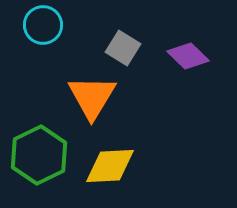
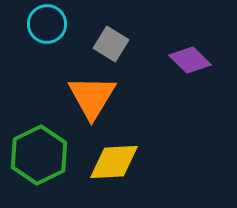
cyan circle: moved 4 px right, 1 px up
gray square: moved 12 px left, 4 px up
purple diamond: moved 2 px right, 4 px down
yellow diamond: moved 4 px right, 4 px up
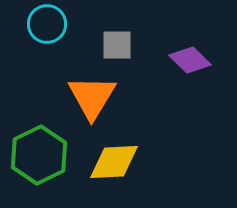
gray square: moved 6 px right, 1 px down; rotated 32 degrees counterclockwise
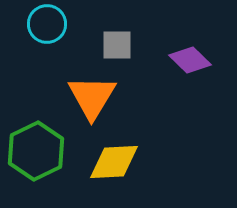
green hexagon: moved 3 px left, 4 px up
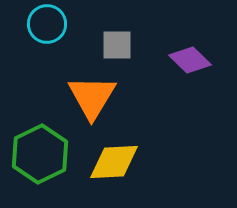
green hexagon: moved 4 px right, 3 px down
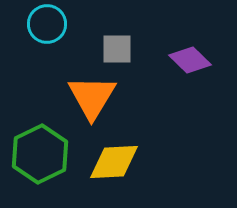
gray square: moved 4 px down
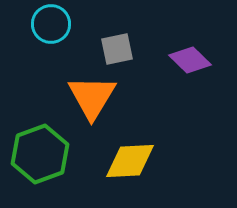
cyan circle: moved 4 px right
gray square: rotated 12 degrees counterclockwise
green hexagon: rotated 6 degrees clockwise
yellow diamond: moved 16 px right, 1 px up
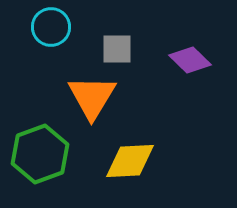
cyan circle: moved 3 px down
gray square: rotated 12 degrees clockwise
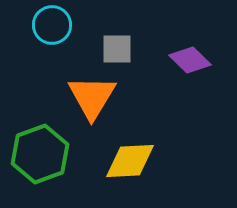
cyan circle: moved 1 px right, 2 px up
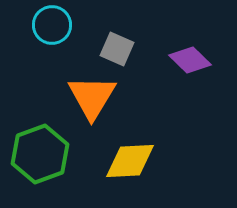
gray square: rotated 24 degrees clockwise
